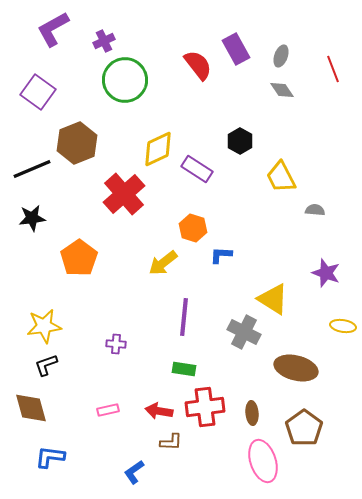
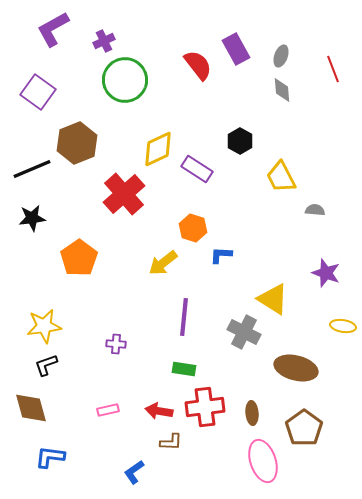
gray diamond at (282, 90): rotated 30 degrees clockwise
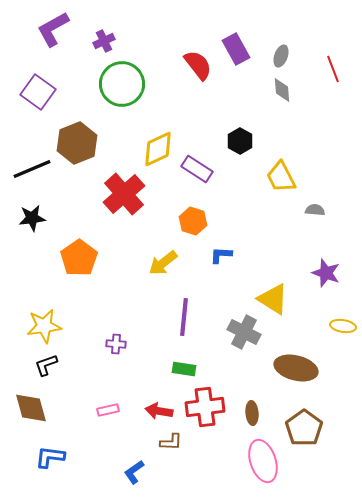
green circle at (125, 80): moved 3 px left, 4 px down
orange hexagon at (193, 228): moved 7 px up
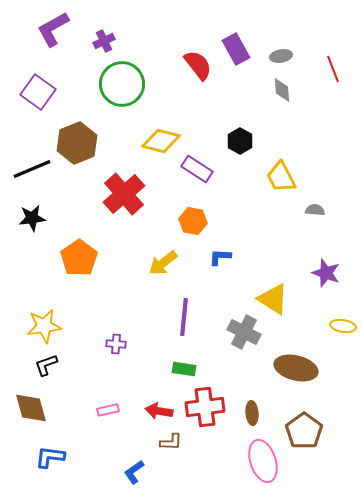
gray ellipse at (281, 56): rotated 60 degrees clockwise
yellow diamond at (158, 149): moved 3 px right, 8 px up; rotated 39 degrees clockwise
orange hexagon at (193, 221): rotated 8 degrees counterclockwise
blue L-shape at (221, 255): moved 1 px left, 2 px down
brown pentagon at (304, 428): moved 3 px down
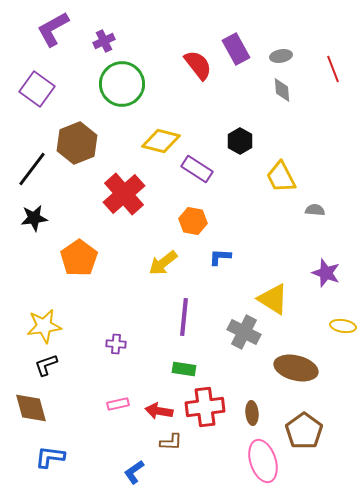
purple square at (38, 92): moved 1 px left, 3 px up
black line at (32, 169): rotated 30 degrees counterclockwise
black star at (32, 218): moved 2 px right
pink rectangle at (108, 410): moved 10 px right, 6 px up
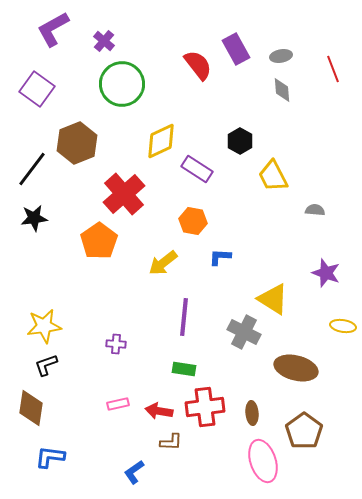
purple cross at (104, 41): rotated 25 degrees counterclockwise
yellow diamond at (161, 141): rotated 39 degrees counterclockwise
yellow trapezoid at (281, 177): moved 8 px left, 1 px up
orange pentagon at (79, 258): moved 20 px right, 17 px up
brown diamond at (31, 408): rotated 24 degrees clockwise
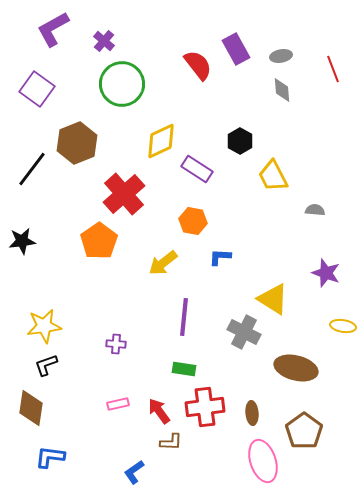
black star at (34, 218): moved 12 px left, 23 px down
red arrow at (159, 411): rotated 44 degrees clockwise
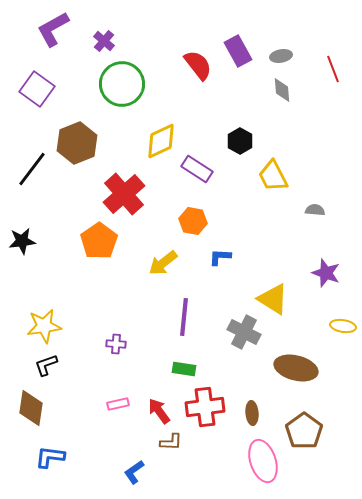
purple rectangle at (236, 49): moved 2 px right, 2 px down
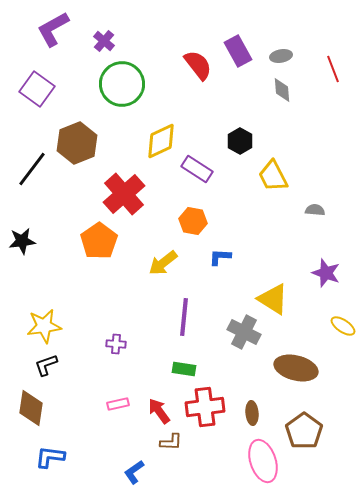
yellow ellipse at (343, 326): rotated 25 degrees clockwise
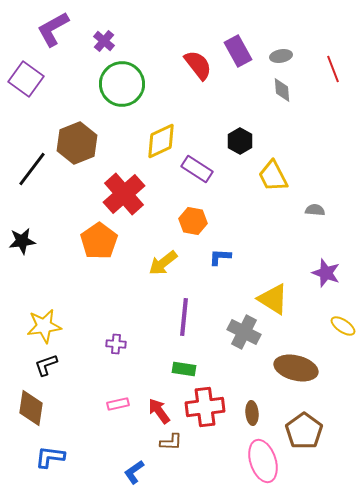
purple square at (37, 89): moved 11 px left, 10 px up
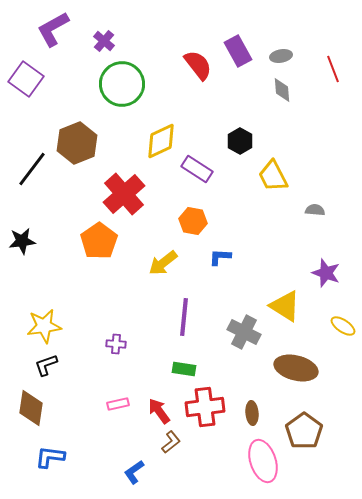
yellow triangle at (273, 299): moved 12 px right, 7 px down
brown L-shape at (171, 442): rotated 40 degrees counterclockwise
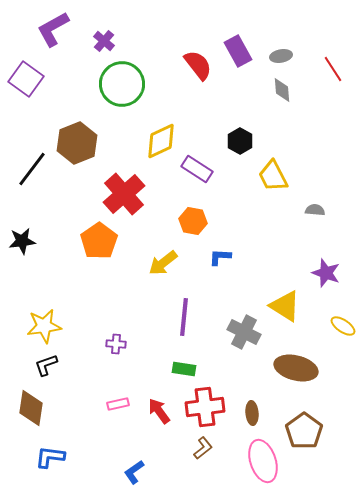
red line at (333, 69): rotated 12 degrees counterclockwise
brown L-shape at (171, 442): moved 32 px right, 6 px down
